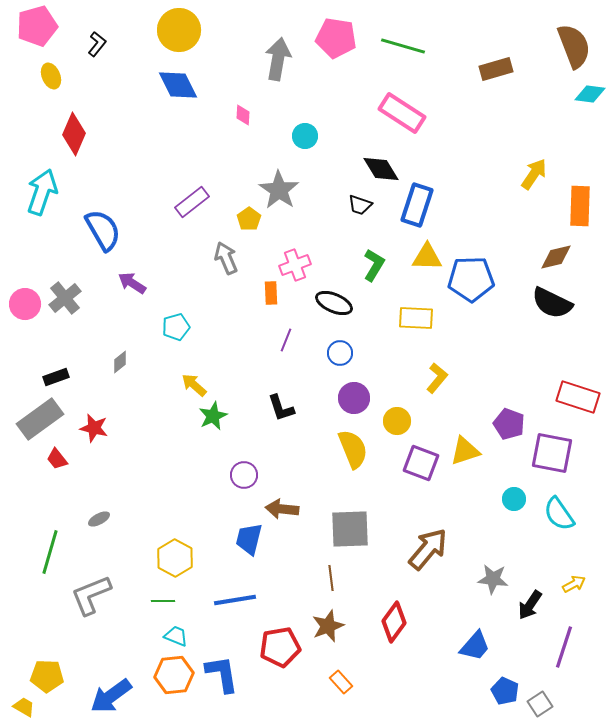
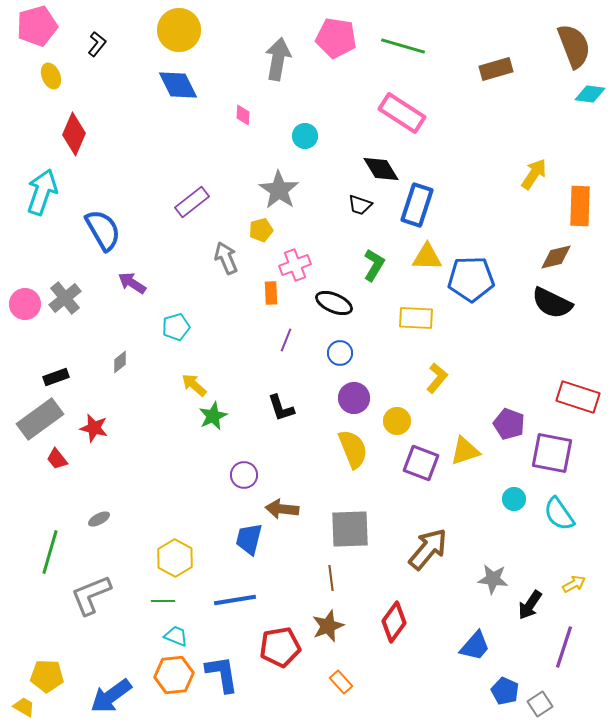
yellow pentagon at (249, 219): moved 12 px right, 11 px down; rotated 20 degrees clockwise
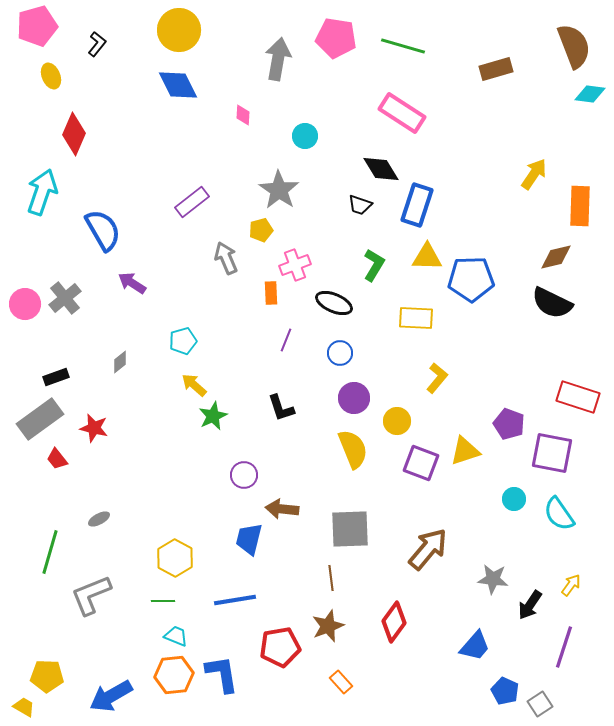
cyan pentagon at (176, 327): moved 7 px right, 14 px down
yellow arrow at (574, 584): moved 3 px left, 1 px down; rotated 25 degrees counterclockwise
blue arrow at (111, 696): rotated 6 degrees clockwise
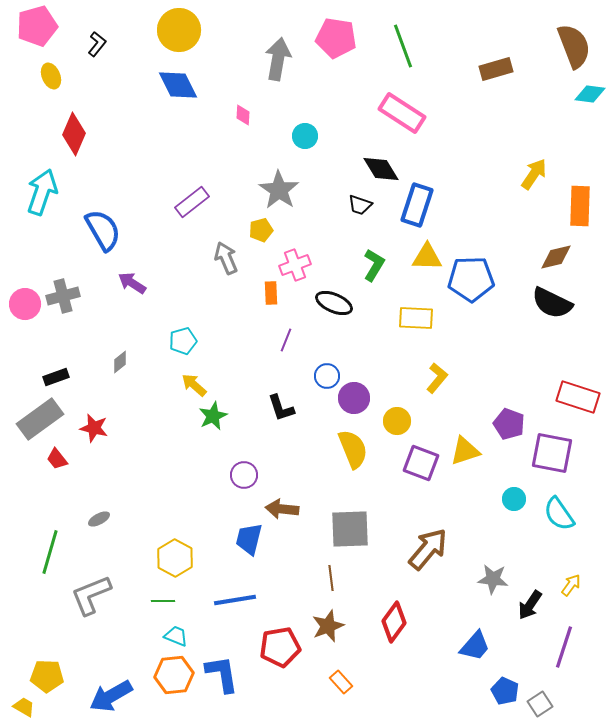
green line at (403, 46): rotated 54 degrees clockwise
gray cross at (65, 298): moved 2 px left, 2 px up; rotated 24 degrees clockwise
blue circle at (340, 353): moved 13 px left, 23 px down
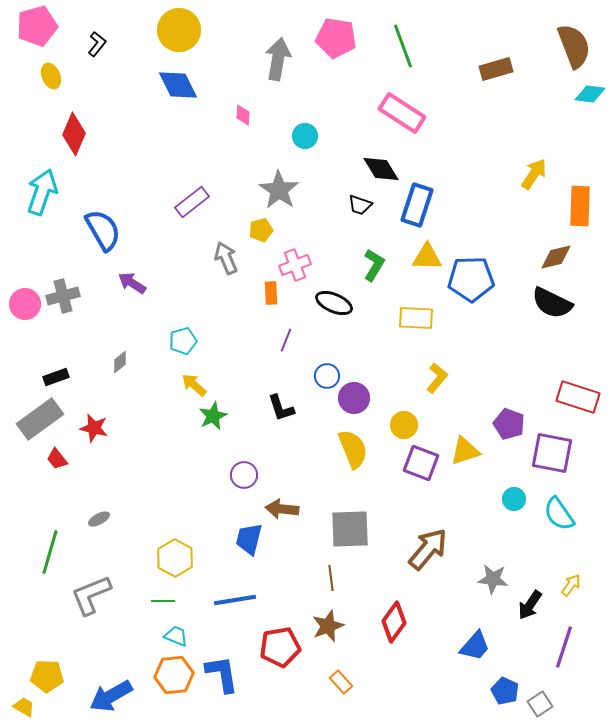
yellow circle at (397, 421): moved 7 px right, 4 px down
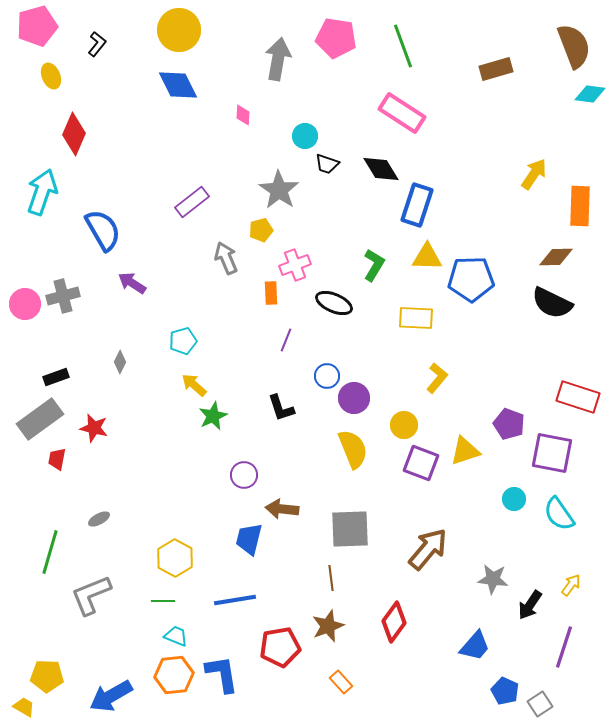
black trapezoid at (360, 205): moved 33 px left, 41 px up
brown diamond at (556, 257): rotated 12 degrees clockwise
gray diamond at (120, 362): rotated 25 degrees counterclockwise
red trapezoid at (57, 459): rotated 50 degrees clockwise
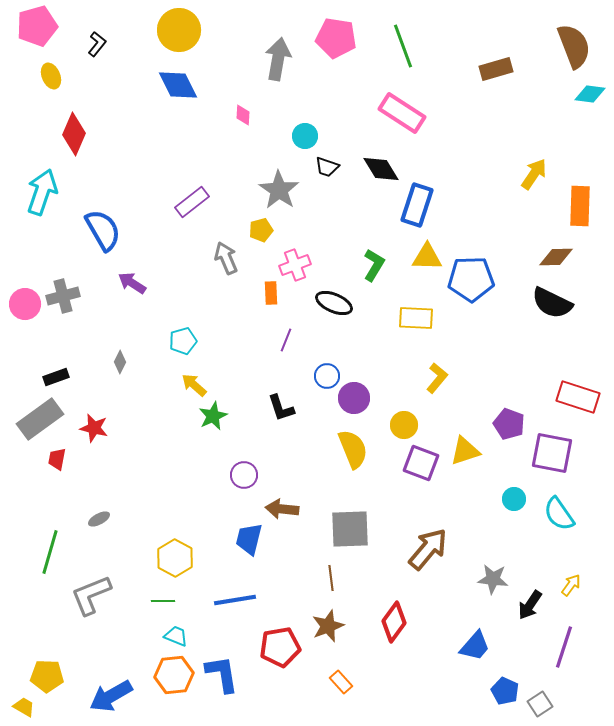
black trapezoid at (327, 164): moved 3 px down
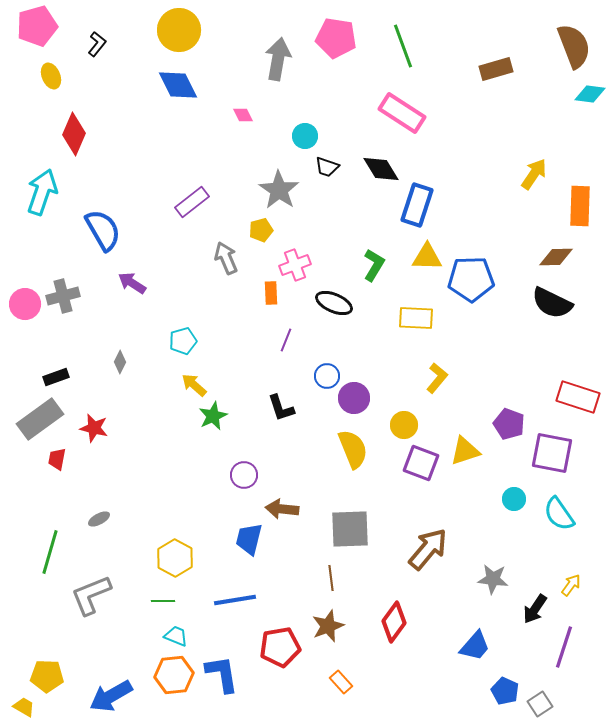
pink diamond at (243, 115): rotated 30 degrees counterclockwise
black arrow at (530, 605): moved 5 px right, 4 px down
